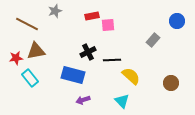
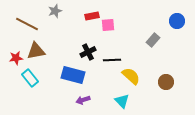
brown circle: moved 5 px left, 1 px up
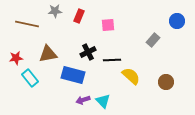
gray star: rotated 16 degrees clockwise
red rectangle: moved 13 px left; rotated 56 degrees counterclockwise
brown line: rotated 15 degrees counterclockwise
brown triangle: moved 12 px right, 3 px down
cyan triangle: moved 19 px left
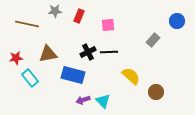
black line: moved 3 px left, 8 px up
brown circle: moved 10 px left, 10 px down
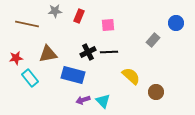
blue circle: moved 1 px left, 2 px down
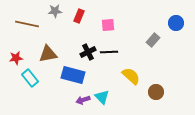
cyan triangle: moved 1 px left, 4 px up
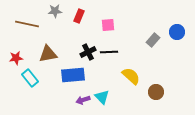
blue circle: moved 1 px right, 9 px down
blue rectangle: rotated 20 degrees counterclockwise
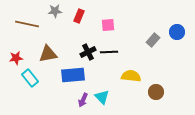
yellow semicircle: rotated 36 degrees counterclockwise
purple arrow: rotated 48 degrees counterclockwise
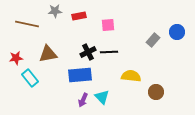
red rectangle: rotated 56 degrees clockwise
blue rectangle: moved 7 px right
